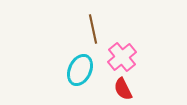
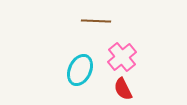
brown line: moved 3 px right, 8 px up; rotated 76 degrees counterclockwise
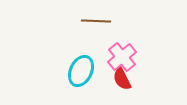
cyan ellipse: moved 1 px right, 1 px down
red semicircle: moved 1 px left, 10 px up
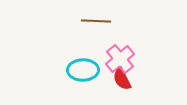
pink cross: moved 2 px left, 2 px down
cyan ellipse: moved 2 px right, 1 px up; rotated 64 degrees clockwise
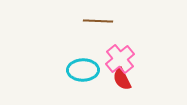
brown line: moved 2 px right
